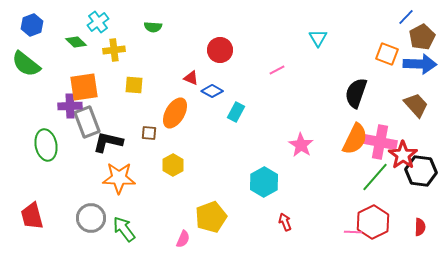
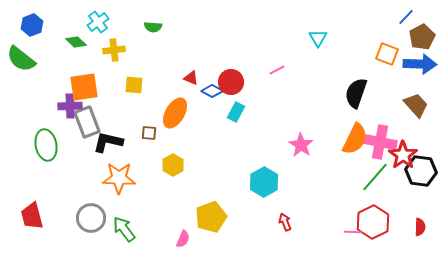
red circle at (220, 50): moved 11 px right, 32 px down
green semicircle at (26, 64): moved 5 px left, 5 px up
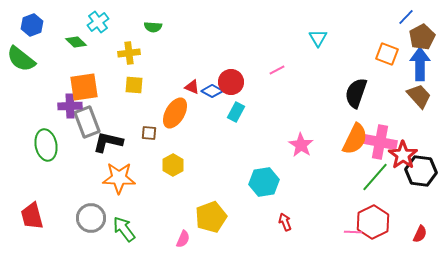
yellow cross at (114, 50): moved 15 px right, 3 px down
blue arrow at (420, 64): rotated 92 degrees counterclockwise
red triangle at (191, 78): moved 1 px right, 9 px down
brown trapezoid at (416, 105): moved 3 px right, 9 px up
cyan hexagon at (264, 182): rotated 20 degrees clockwise
red semicircle at (420, 227): moved 7 px down; rotated 24 degrees clockwise
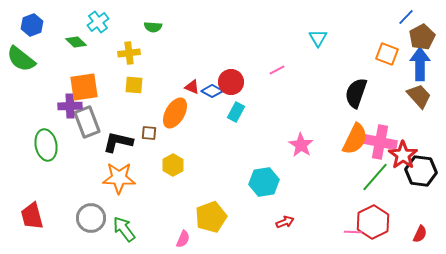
black L-shape at (108, 142): moved 10 px right
red arrow at (285, 222): rotated 90 degrees clockwise
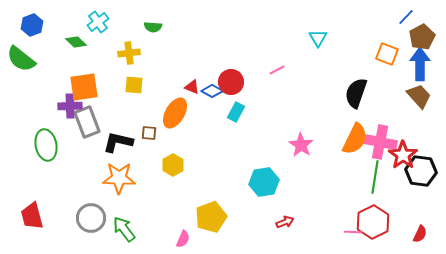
green line at (375, 177): rotated 32 degrees counterclockwise
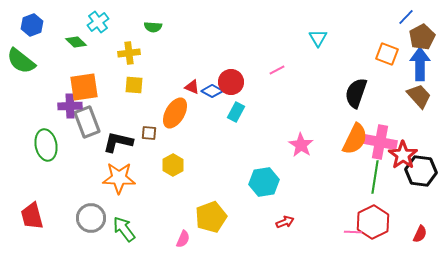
green semicircle at (21, 59): moved 2 px down
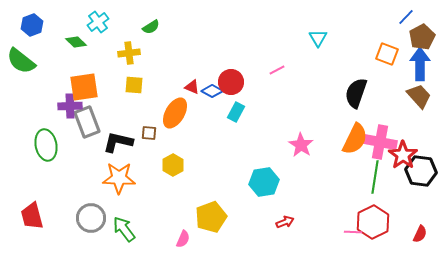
green semicircle at (153, 27): moved 2 px left; rotated 36 degrees counterclockwise
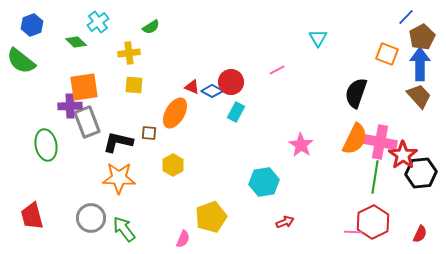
black hexagon at (421, 171): moved 2 px down; rotated 12 degrees counterclockwise
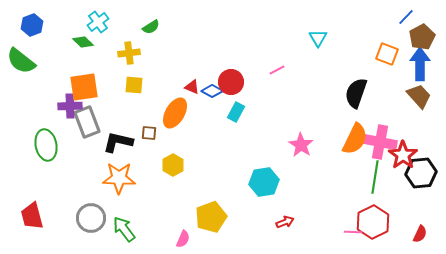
green diamond at (76, 42): moved 7 px right
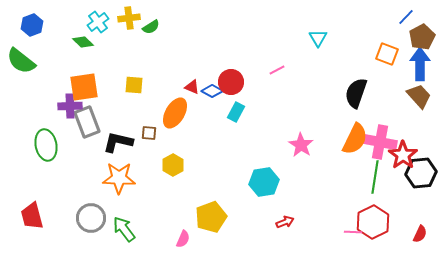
yellow cross at (129, 53): moved 35 px up
